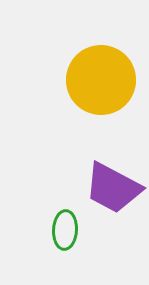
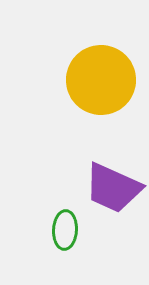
purple trapezoid: rotated 4 degrees counterclockwise
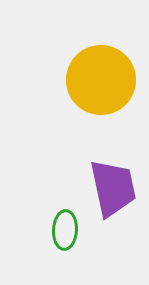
purple trapezoid: rotated 126 degrees counterclockwise
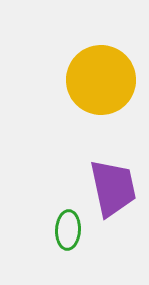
green ellipse: moved 3 px right
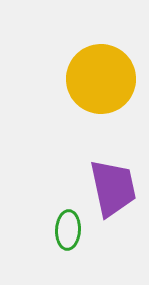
yellow circle: moved 1 px up
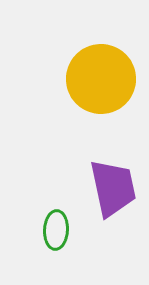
green ellipse: moved 12 px left
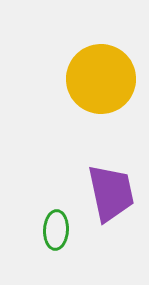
purple trapezoid: moved 2 px left, 5 px down
